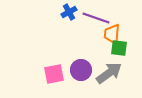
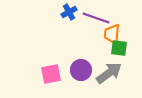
pink square: moved 3 px left
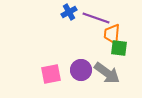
gray arrow: moved 2 px left; rotated 72 degrees clockwise
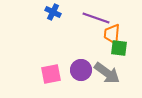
blue cross: moved 16 px left; rotated 35 degrees counterclockwise
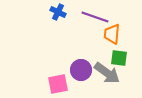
blue cross: moved 5 px right
purple line: moved 1 px left, 1 px up
green square: moved 10 px down
pink square: moved 7 px right, 10 px down
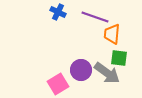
pink square: rotated 20 degrees counterclockwise
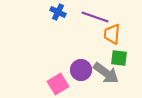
gray arrow: moved 1 px left
